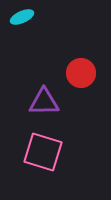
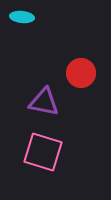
cyan ellipse: rotated 30 degrees clockwise
purple triangle: rotated 12 degrees clockwise
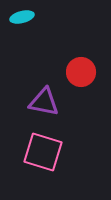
cyan ellipse: rotated 20 degrees counterclockwise
red circle: moved 1 px up
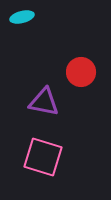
pink square: moved 5 px down
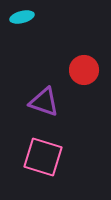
red circle: moved 3 px right, 2 px up
purple triangle: rotated 8 degrees clockwise
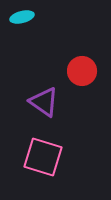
red circle: moved 2 px left, 1 px down
purple triangle: rotated 16 degrees clockwise
